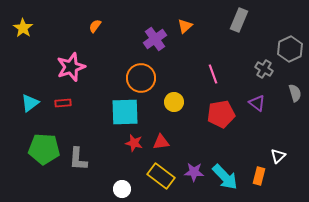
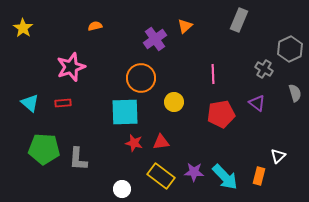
orange semicircle: rotated 40 degrees clockwise
pink line: rotated 18 degrees clockwise
cyan triangle: rotated 42 degrees counterclockwise
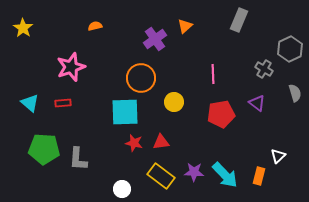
cyan arrow: moved 2 px up
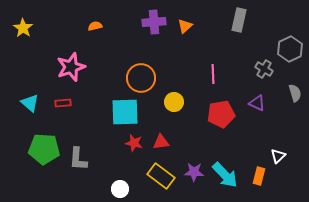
gray rectangle: rotated 10 degrees counterclockwise
purple cross: moved 1 px left, 17 px up; rotated 30 degrees clockwise
purple triangle: rotated 12 degrees counterclockwise
white circle: moved 2 px left
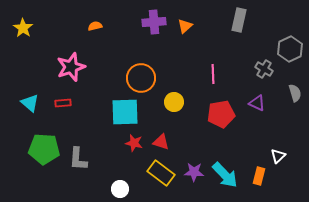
red triangle: rotated 24 degrees clockwise
yellow rectangle: moved 3 px up
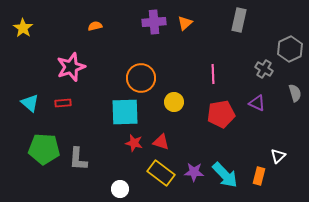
orange triangle: moved 3 px up
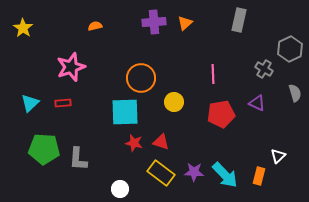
cyan triangle: rotated 36 degrees clockwise
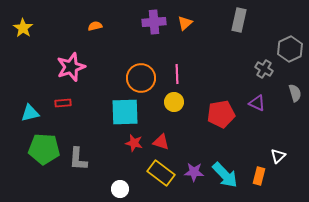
pink line: moved 36 px left
cyan triangle: moved 10 px down; rotated 30 degrees clockwise
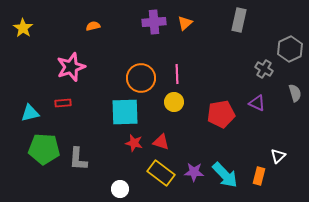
orange semicircle: moved 2 px left
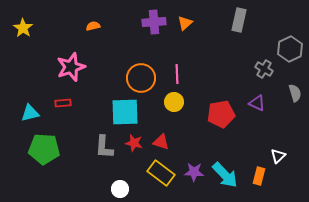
gray L-shape: moved 26 px right, 12 px up
